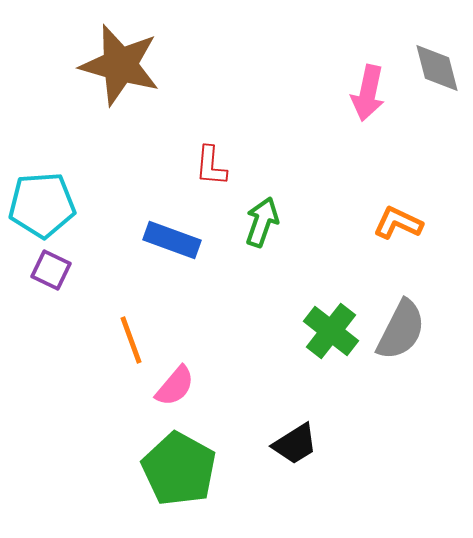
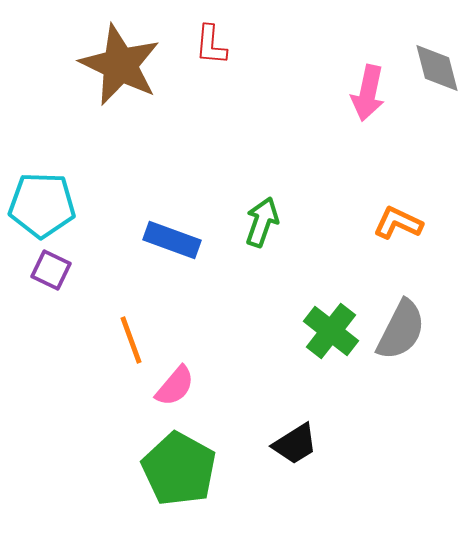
brown star: rotated 10 degrees clockwise
red L-shape: moved 121 px up
cyan pentagon: rotated 6 degrees clockwise
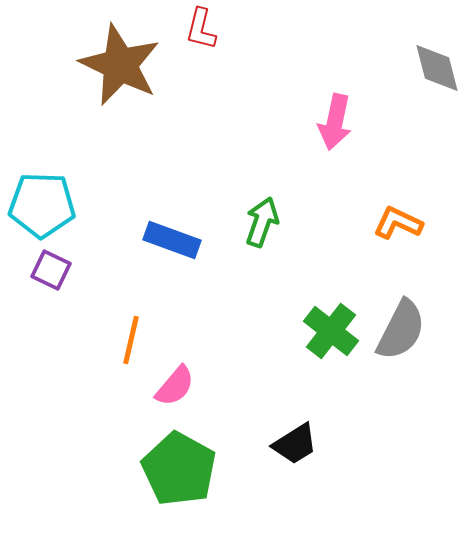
red L-shape: moved 10 px left, 16 px up; rotated 9 degrees clockwise
pink arrow: moved 33 px left, 29 px down
orange line: rotated 33 degrees clockwise
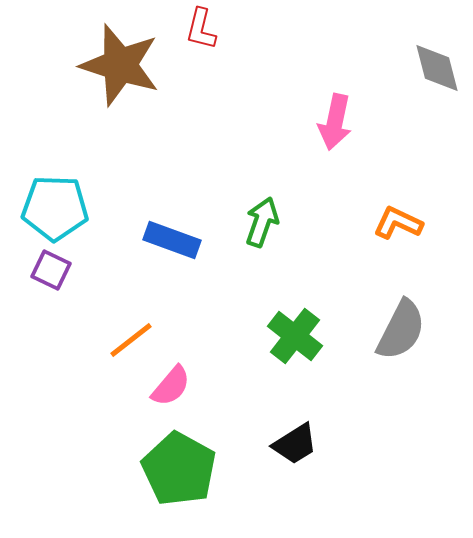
brown star: rotated 8 degrees counterclockwise
cyan pentagon: moved 13 px right, 3 px down
green cross: moved 36 px left, 5 px down
orange line: rotated 39 degrees clockwise
pink semicircle: moved 4 px left
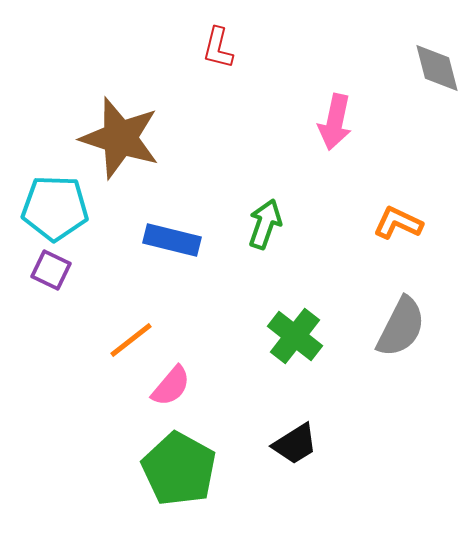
red L-shape: moved 17 px right, 19 px down
brown star: moved 73 px down
green arrow: moved 3 px right, 2 px down
blue rectangle: rotated 6 degrees counterclockwise
gray semicircle: moved 3 px up
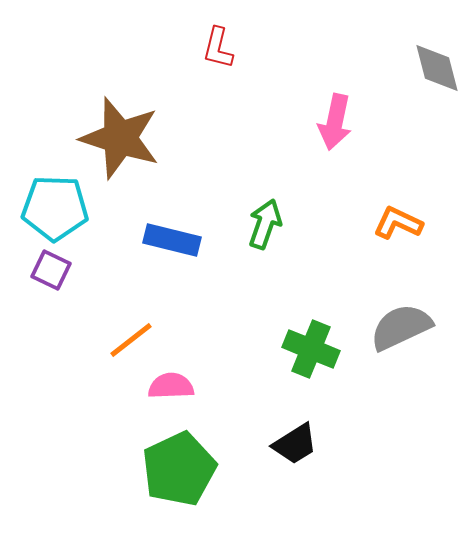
gray semicircle: rotated 142 degrees counterclockwise
green cross: moved 16 px right, 13 px down; rotated 16 degrees counterclockwise
pink semicircle: rotated 132 degrees counterclockwise
green pentagon: rotated 18 degrees clockwise
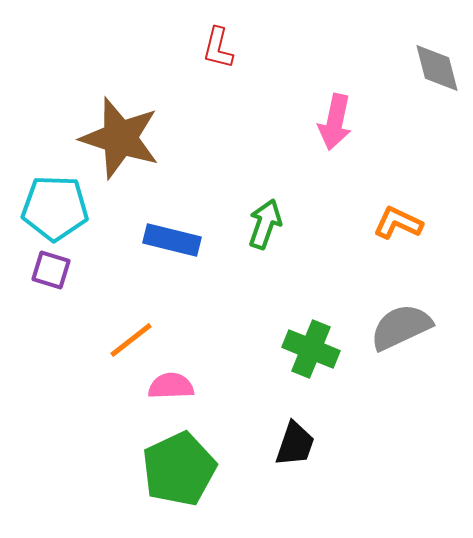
purple square: rotated 9 degrees counterclockwise
black trapezoid: rotated 39 degrees counterclockwise
